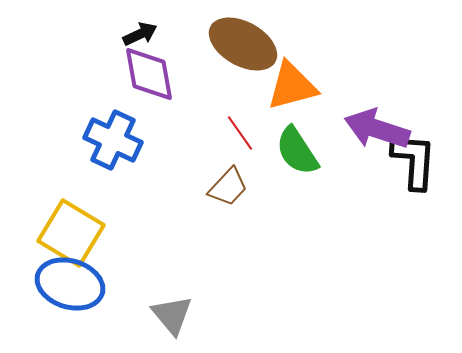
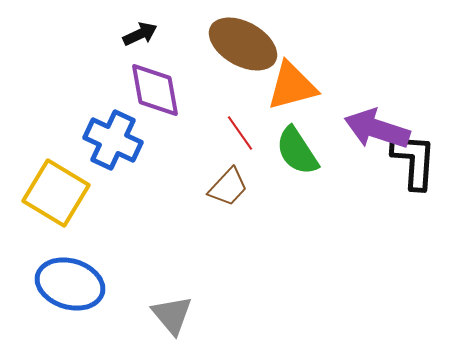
purple diamond: moved 6 px right, 16 px down
yellow square: moved 15 px left, 40 px up
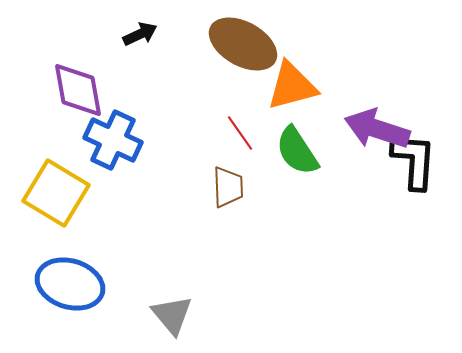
purple diamond: moved 77 px left
brown trapezoid: rotated 45 degrees counterclockwise
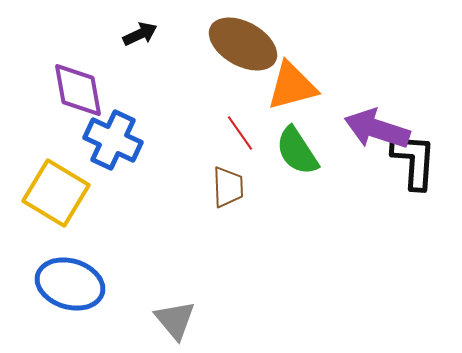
gray triangle: moved 3 px right, 5 px down
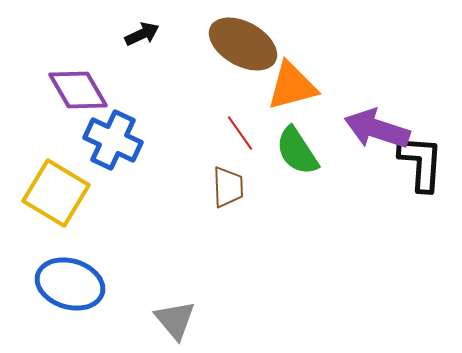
black arrow: moved 2 px right
purple diamond: rotated 20 degrees counterclockwise
black L-shape: moved 7 px right, 2 px down
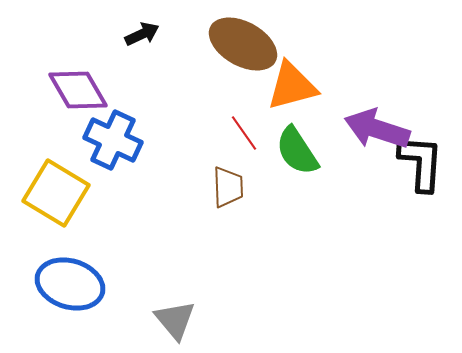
red line: moved 4 px right
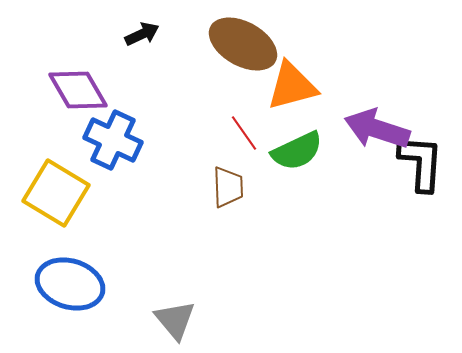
green semicircle: rotated 82 degrees counterclockwise
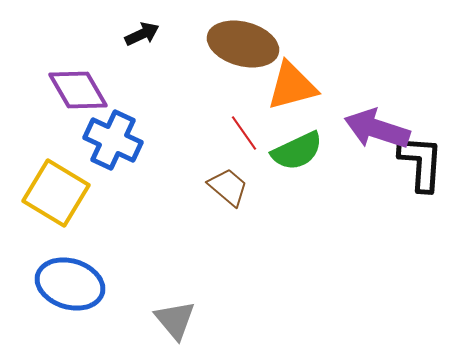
brown ellipse: rotated 14 degrees counterclockwise
brown trapezoid: rotated 48 degrees counterclockwise
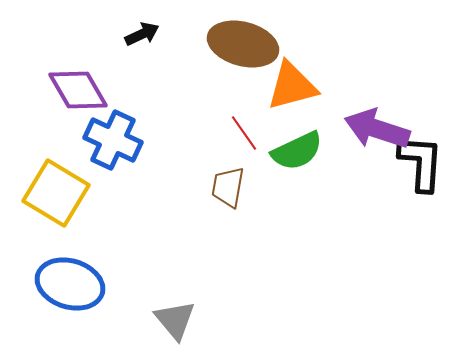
brown trapezoid: rotated 120 degrees counterclockwise
